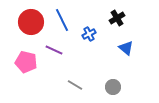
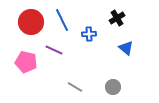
blue cross: rotated 24 degrees clockwise
gray line: moved 2 px down
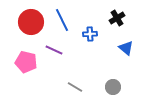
blue cross: moved 1 px right
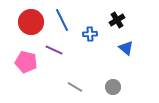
black cross: moved 2 px down
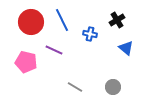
blue cross: rotated 16 degrees clockwise
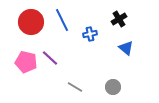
black cross: moved 2 px right, 1 px up
blue cross: rotated 24 degrees counterclockwise
purple line: moved 4 px left, 8 px down; rotated 18 degrees clockwise
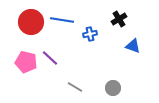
blue line: rotated 55 degrees counterclockwise
blue triangle: moved 7 px right, 2 px up; rotated 21 degrees counterclockwise
gray circle: moved 1 px down
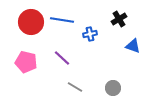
purple line: moved 12 px right
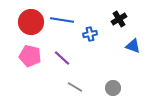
pink pentagon: moved 4 px right, 6 px up
